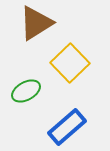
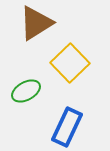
blue rectangle: rotated 24 degrees counterclockwise
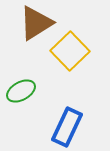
yellow square: moved 12 px up
green ellipse: moved 5 px left
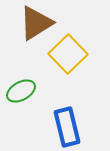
yellow square: moved 2 px left, 3 px down
blue rectangle: rotated 39 degrees counterclockwise
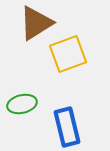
yellow square: rotated 24 degrees clockwise
green ellipse: moved 1 px right, 13 px down; rotated 16 degrees clockwise
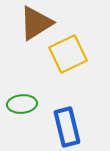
yellow square: rotated 6 degrees counterclockwise
green ellipse: rotated 8 degrees clockwise
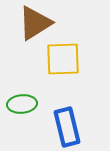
brown triangle: moved 1 px left
yellow square: moved 5 px left, 5 px down; rotated 24 degrees clockwise
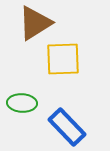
green ellipse: moved 1 px up; rotated 8 degrees clockwise
blue rectangle: rotated 30 degrees counterclockwise
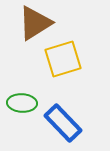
yellow square: rotated 15 degrees counterclockwise
blue rectangle: moved 4 px left, 4 px up
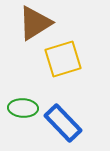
green ellipse: moved 1 px right, 5 px down
